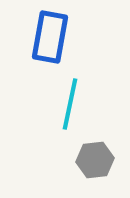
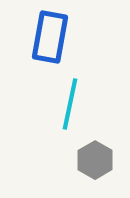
gray hexagon: rotated 24 degrees counterclockwise
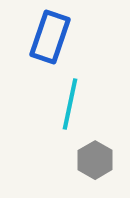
blue rectangle: rotated 9 degrees clockwise
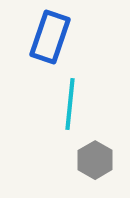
cyan line: rotated 6 degrees counterclockwise
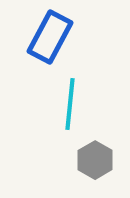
blue rectangle: rotated 9 degrees clockwise
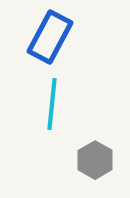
cyan line: moved 18 px left
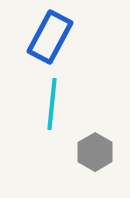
gray hexagon: moved 8 px up
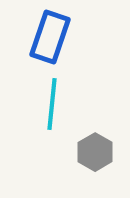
blue rectangle: rotated 9 degrees counterclockwise
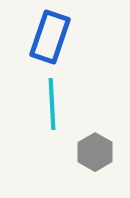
cyan line: rotated 9 degrees counterclockwise
